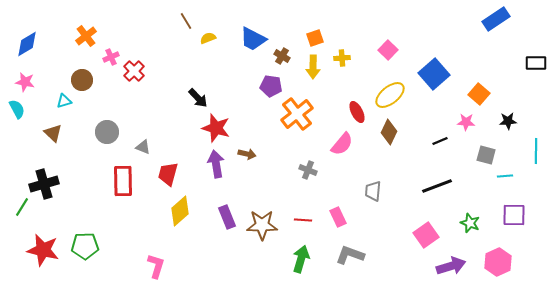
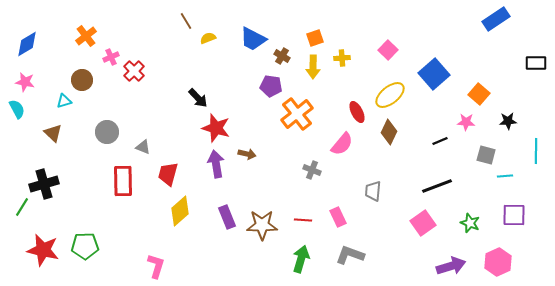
gray cross at (308, 170): moved 4 px right
pink square at (426, 235): moved 3 px left, 12 px up
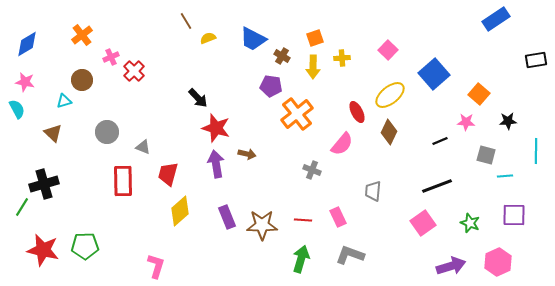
orange cross at (86, 36): moved 4 px left, 1 px up
black rectangle at (536, 63): moved 3 px up; rotated 10 degrees counterclockwise
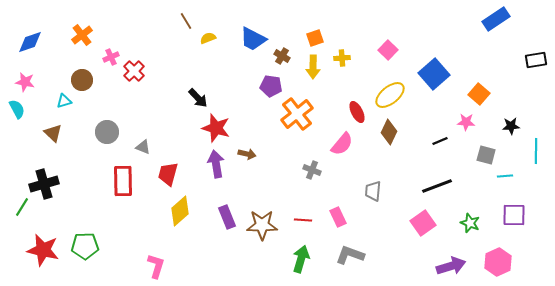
blue diamond at (27, 44): moved 3 px right, 2 px up; rotated 12 degrees clockwise
black star at (508, 121): moved 3 px right, 5 px down
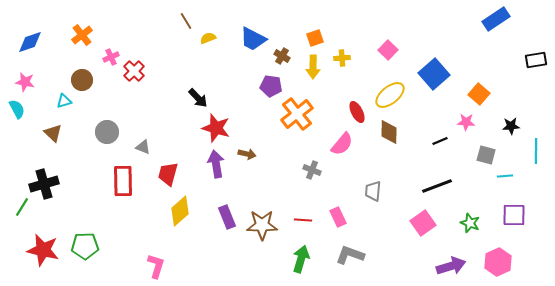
brown diamond at (389, 132): rotated 25 degrees counterclockwise
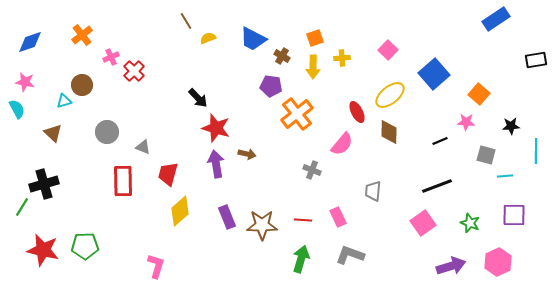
brown circle at (82, 80): moved 5 px down
